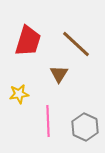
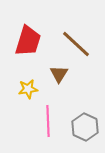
yellow star: moved 9 px right, 5 px up
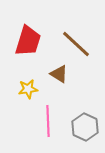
brown triangle: rotated 30 degrees counterclockwise
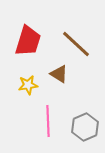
yellow star: moved 4 px up
gray hexagon: rotated 12 degrees clockwise
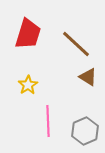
red trapezoid: moved 7 px up
brown triangle: moved 29 px right, 3 px down
yellow star: rotated 24 degrees counterclockwise
gray hexagon: moved 4 px down
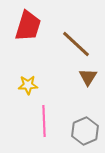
red trapezoid: moved 8 px up
brown triangle: rotated 30 degrees clockwise
yellow star: rotated 30 degrees clockwise
pink line: moved 4 px left
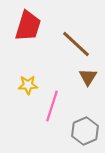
pink line: moved 8 px right, 15 px up; rotated 20 degrees clockwise
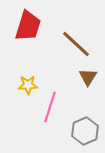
pink line: moved 2 px left, 1 px down
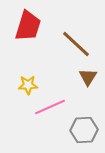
pink line: rotated 48 degrees clockwise
gray hexagon: moved 1 px left, 1 px up; rotated 20 degrees clockwise
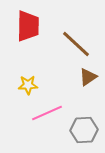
red trapezoid: rotated 16 degrees counterclockwise
brown triangle: rotated 24 degrees clockwise
pink line: moved 3 px left, 6 px down
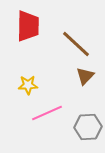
brown triangle: moved 3 px left, 1 px up; rotated 12 degrees counterclockwise
gray hexagon: moved 4 px right, 3 px up
